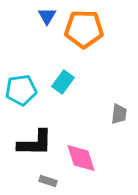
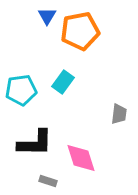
orange pentagon: moved 4 px left, 2 px down; rotated 12 degrees counterclockwise
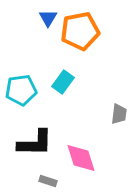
blue triangle: moved 1 px right, 2 px down
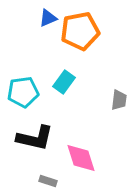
blue triangle: rotated 36 degrees clockwise
cyan rectangle: moved 1 px right
cyan pentagon: moved 2 px right, 2 px down
gray trapezoid: moved 14 px up
black L-shape: moved 5 px up; rotated 12 degrees clockwise
